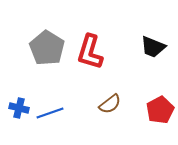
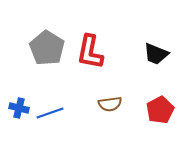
black trapezoid: moved 3 px right, 7 px down
red L-shape: rotated 6 degrees counterclockwise
brown semicircle: rotated 30 degrees clockwise
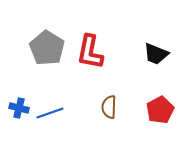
brown semicircle: moved 1 px left, 3 px down; rotated 100 degrees clockwise
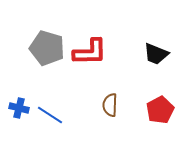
gray pentagon: rotated 16 degrees counterclockwise
red L-shape: rotated 102 degrees counterclockwise
brown semicircle: moved 1 px right, 2 px up
blue line: moved 2 px down; rotated 52 degrees clockwise
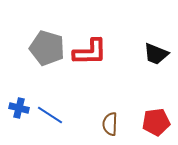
brown semicircle: moved 19 px down
red pentagon: moved 4 px left, 12 px down; rotated 20 degrees clockwise
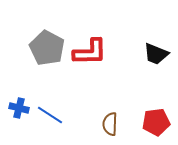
gray pentagon: rotated 12 degrees clockwise
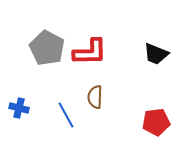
blue line: moved 16 px right; rotated 28 degrees clockwise
brown semicircle: moved 15 px left, 27 px up
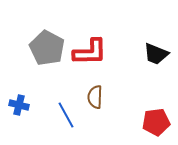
blue cross: moved 3 px up
